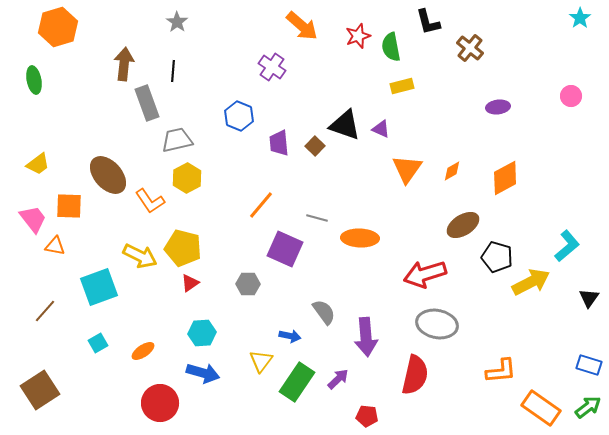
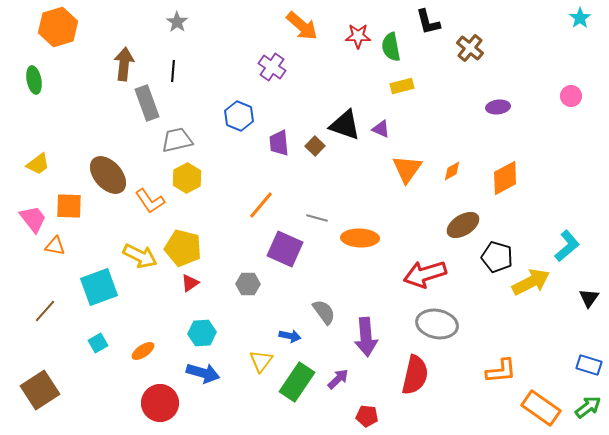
red star at (358, 36): rotated 20 degrees clockwise
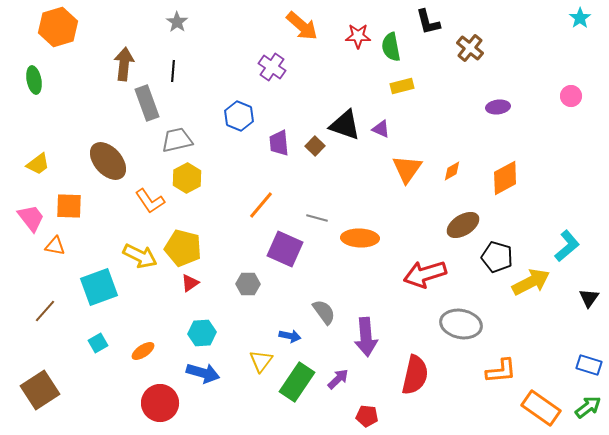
brown ellipse at (108, 175): moved 14 px up
pink trapezoid at (33, 219): moved 2 px left, 1 px up
gray ellipse at (437, 324): moved 24 px right
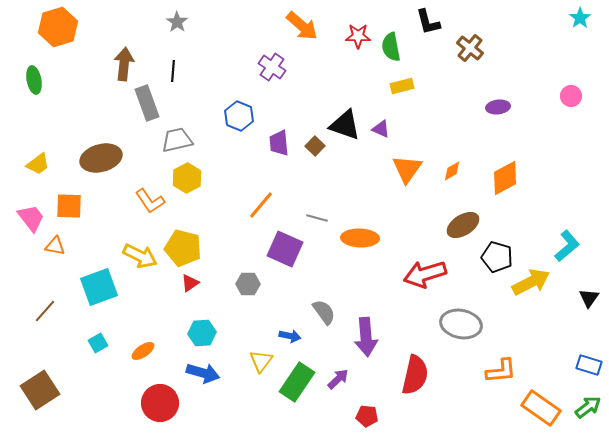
brown ellipse at (108, 161): moved 7 px left, 3 px up; rotated 63 degrees counterclockwise
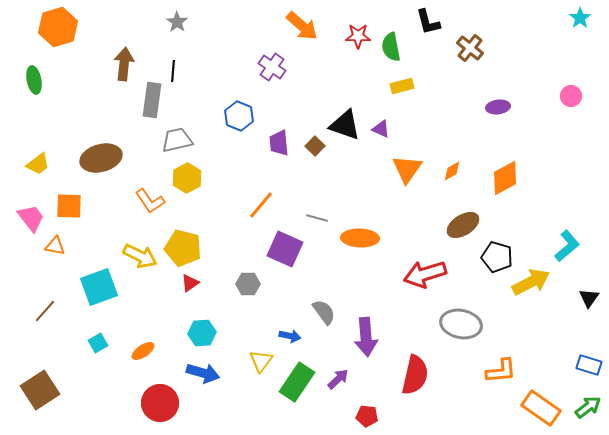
gray rectangle at (147, 103): moved 5 px right, 3 px up; rotated 28 degrees clockwise
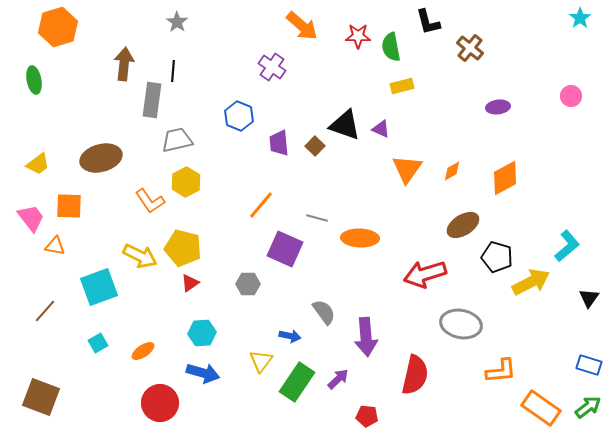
yellow hexagon at (187, 178): moved 1 px left, 4 px down
brown square at (40, 390): moved 1 px right, 7 px down; rotated 36 degrees counterclockwise
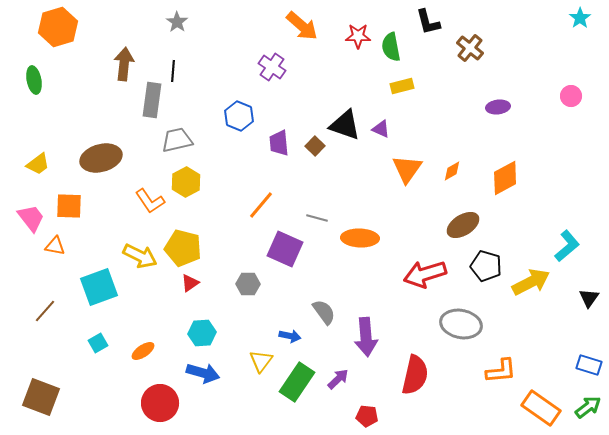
black pentagon at (497, 257): moved 11 px left, 9 px down
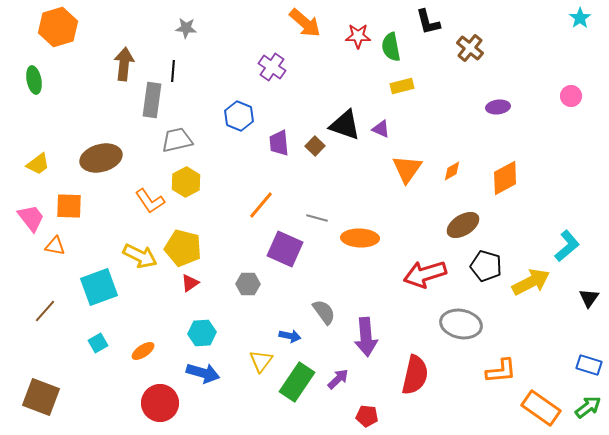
gray star at (177, 22): moved 9 px right, 6 px down; rotated 30 degrees counterclockwise
orange arrow at (302, 26): moved 3 px right, 3 px up
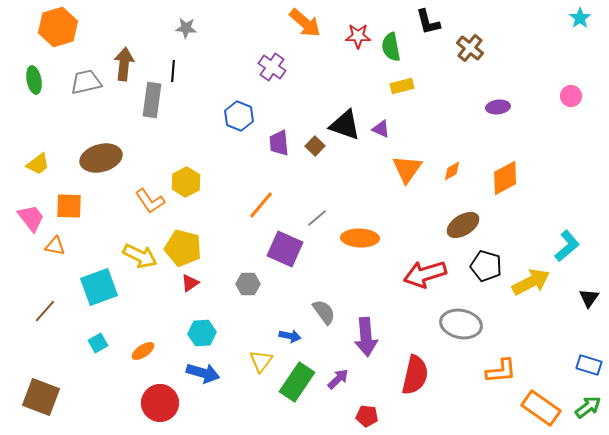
gray trapezoid at (177, 140): moved 91 px left, 58 px up
gray line at (317, 218): rotated 55 degrees counterclockwise
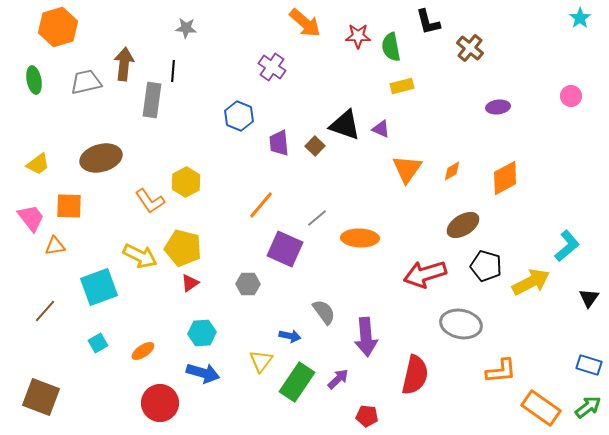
orange triangle at (55, 246): rotated 20 degrees counterclockwise
